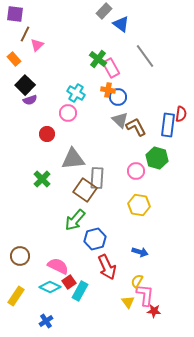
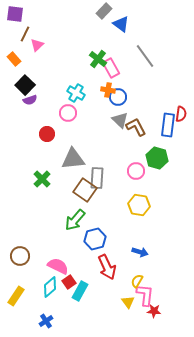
cyan diamond at (50, 287): rotated 65 degrees counterclockwise
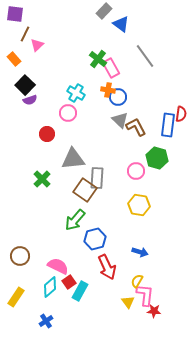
yellow rectangle at (16, 296): moved 1 px down
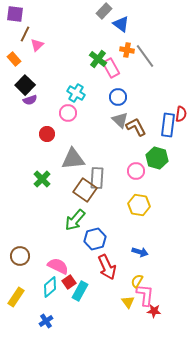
orange cross at (108, 90): moved 19 px right, 40 px up
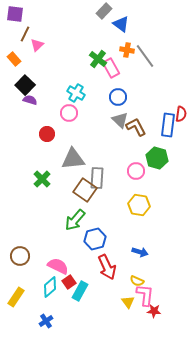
purple semicircle at (30, 100): rotated 144 degrees counterclockwise
pink circle at (68, 113): moved 1 px right
yellow semicircle at (137, 281): rotated 96 degrees counterclockwise
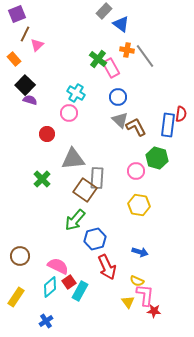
purple square at (15, 14): moved 2 px right; rotated 30 degrees counterclockwise
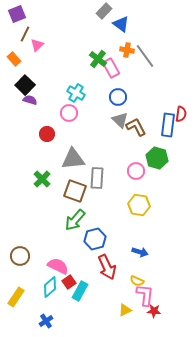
brown square at (85, 190): moved 10 px left, 1 px down; rotated 15 degrees counterclockwise
yellow triangle at (128, 302): moved 3 px left, 8 px down; rotated 40 degrees clockwise
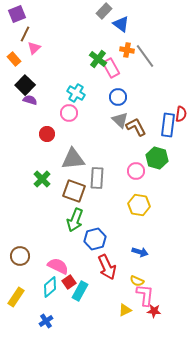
pink triangle at (37, 45): moved 3 px left, 3 px down
brown square at (75, 191): moved 1 px left
green arrow at (75, 220): rotated 20 degrees counterclockwise
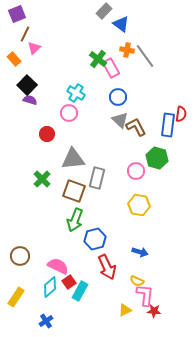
black square at (25, 85): moved 2 px right
gray rectangle at (97, 178): rotated 10 degrees clockwise
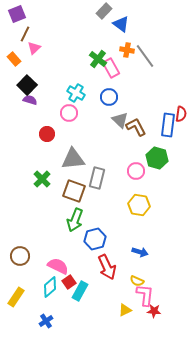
blue circle at (118, 97): moved 9 px left
